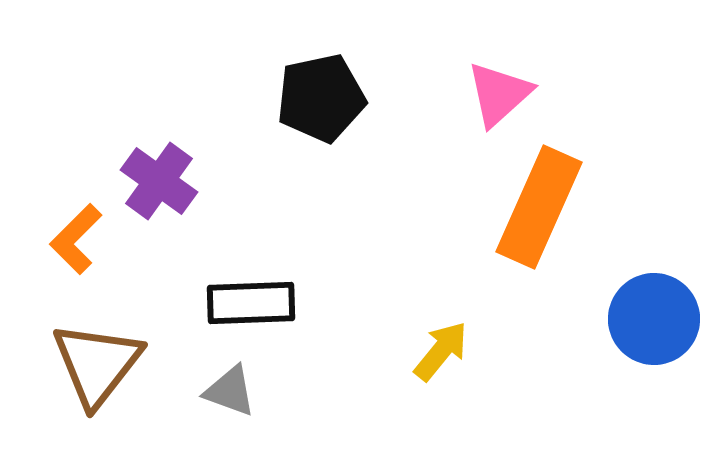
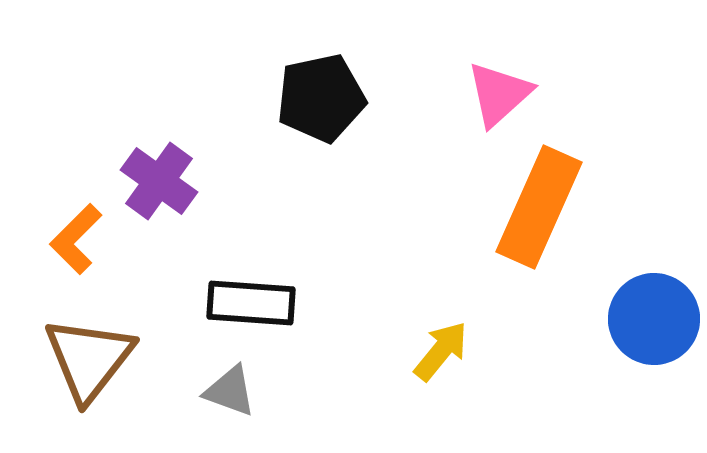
black rectangle: rotated 6 degrees clockwise
brown triangle: moved 8 px left, 5 px up
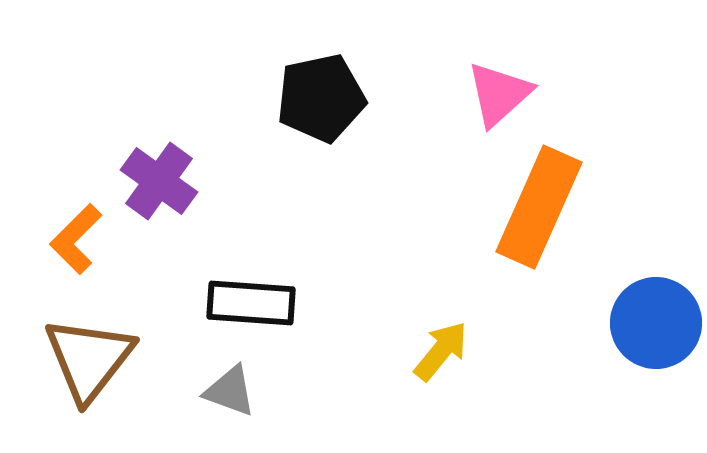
blue circle: moved 2 px right, 4 px down
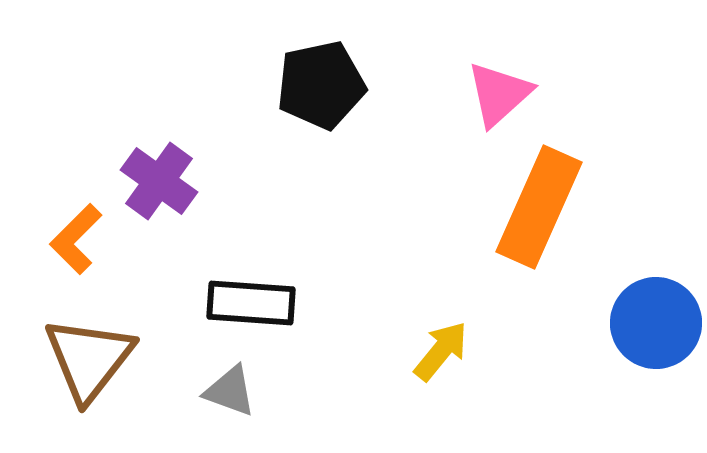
black pentagon: moved 13 px up
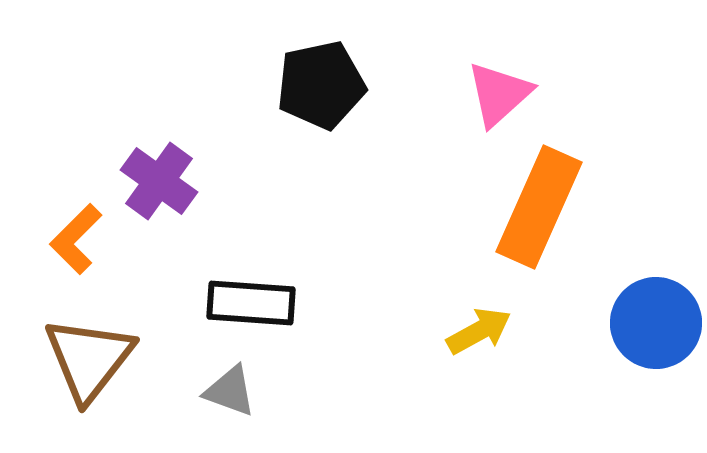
yellow arrow: moved 38 px right, 20 px up; rotated 22 degrees clockwise
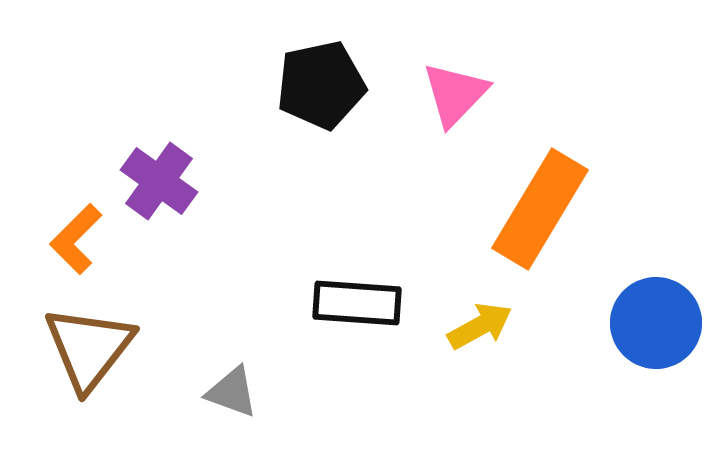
pink triangle: moved 44 px left; rotated 4 degrees counterclockwise
orange rectangle: moved 1 px right, 2 px down; rotated 7 degrees clockwise
black rectangle: moved 106 px right
yellow arrow: moved 1 px right, 5 px up
brown triangle: moved 11 px up
gray triangle: moved 2 px right, 1 px down
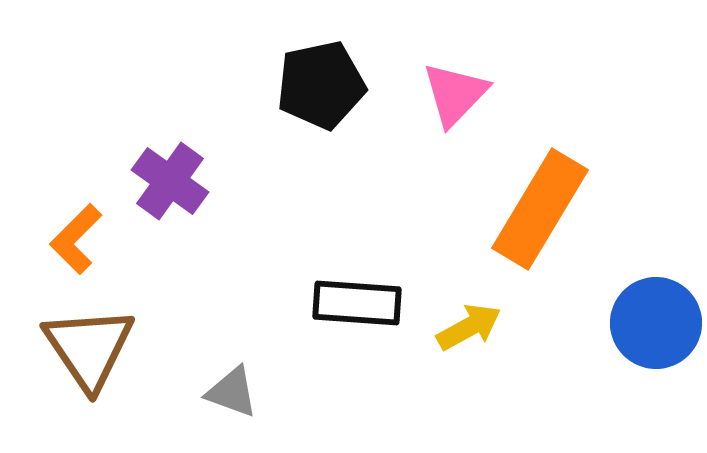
purple cross: moved 11 px right
yellow arrow: moved 11 px left, 1 px down
brown triangle: rotated 12 degrees counterclockwise
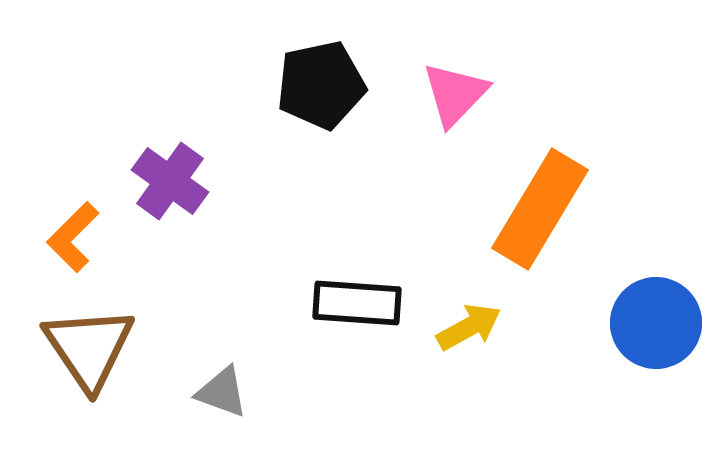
orange L-shape: moved 3 px left, 2 px up
gray triangle: moved 10 px left
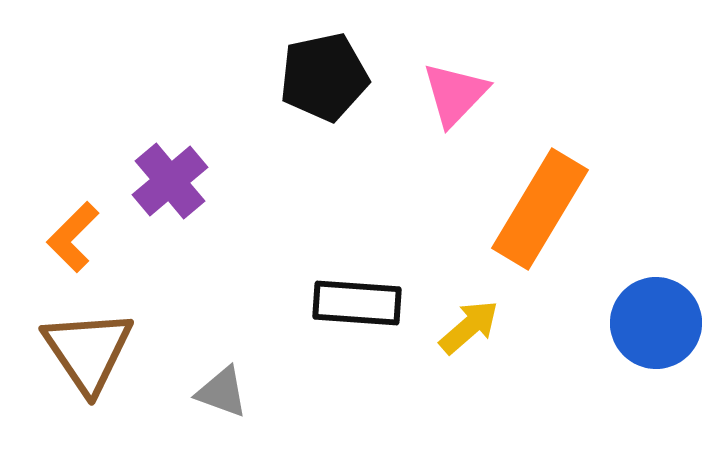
black pentagon: moved 3 px right, 8 px up
purple cross: rotated 14 degrees clockwise
yellow arrow: rotated 12 degrees counterclockwise
brown triangle: moved 1 px left, 3 px down
